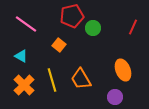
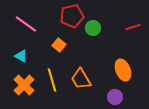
red line: rotated 49 degrees clockwise
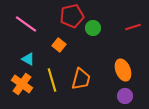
cyan triangle: moved 7 px right, 3 px down
orange trapezoid: rotated 135 degrees counterclockwise
orange cross: moved 2 px left, 1 px up; rotated 10 degrees counterclockwise
purple circle: moved 10 px right, 1 px up
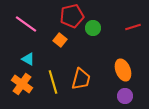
orange square: moved 1 px right, 5 px up
yellow line: moved 1 px right, 2 px down
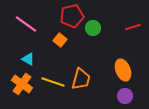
yellow line: rotated 55 degrees counterclockwise
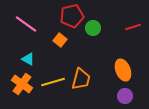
yellow line: rotated 35 degrees counterclockwise
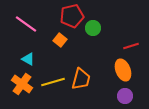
red line: moved 2 px left, 19 px down
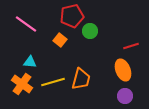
green circle: moved 3 px left, 3 px down
cyan triangle: moved 2 px right, 3 px down; rotated 24 degrees counterclockwise
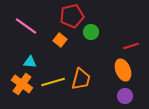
pink line: moved 2 px down
green circle: moved 1 px right, 1 px down
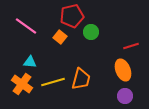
orange square: moved 3 px up
